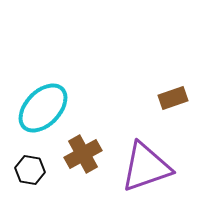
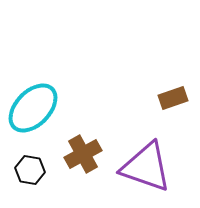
cyan ellipse: moved 10 px left
purple triangle: rotated 38 degrees clockwise
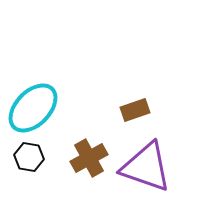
brown rectangle: moved 38 px left, 12 px down
brown cross: moved 6 px right, 4 px down
black hexagon: moved 1 px left, 13 px up
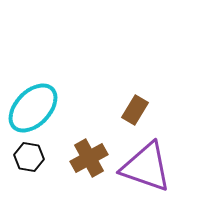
brown rectangle: rotated 40 degrees counterclockwise
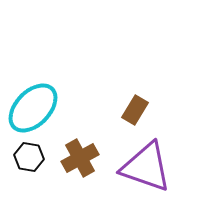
brown cross: moved 9 px left
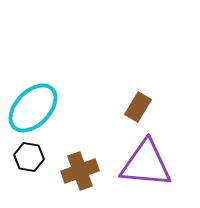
brown rectangle: moved 3 px right, 3 px up
brown cross: moved 13 px down; rotated 9 degrees clockwise
purple triangle: moved 3 px up; rotated 14 degrees counterclockwise
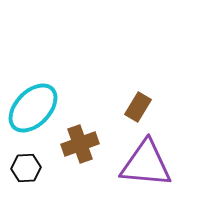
black hexagon: moved 3 px left, 11 px down; rotated 12 degrees counterclockwise
brown cross: moved 27 px up
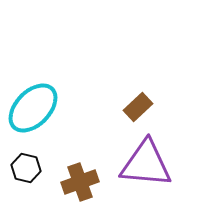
brown rectangle: rotated 16 degrees clockwise
brown cross: moved 38 px down
black hexagon: rotated 16 degrees clockwise
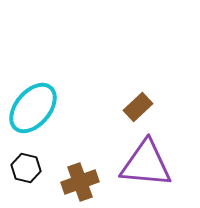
cyan ellipse: rotated 4 degrees counterclockwise
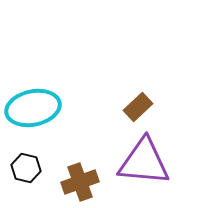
cyan ellipse: rotated 38 degrees clockwise
purple triangle: moved 2 px left, 2 px up
